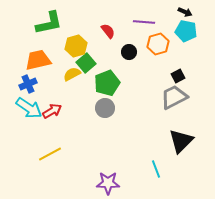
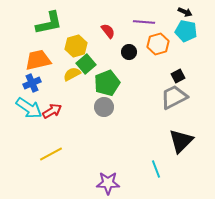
green square: moved 1 px down
blue cross: moved 4 px right, 1 px up
gray circle: moved 1 px left, 1 px up
yellow line: moved 1 px right
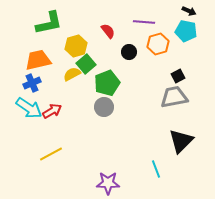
black arrow: moved 4 px right, 1 px up
gray trapezoid: rotated 16 degrees clockwise
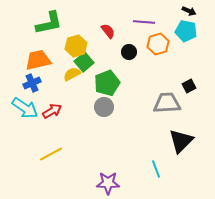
green square: moved 2 px left, 2 px up
black square: moved 11 px right, 10 px down
gray trapezoid: moved 7 px left, 6 px down; rotated 8 degrees clockwise
cyan arrow: moved 4 px left
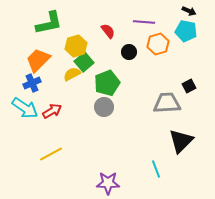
orange trapezoid: rotated 32 degrees counterclockwise
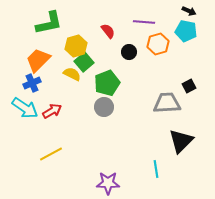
yellow semicircle: rotated 54 degrees clockwise
cyan line: rotated 12 degrees clockwise
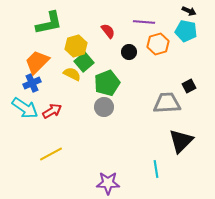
orange trapezoid: moved 1 px left, 2 px down
